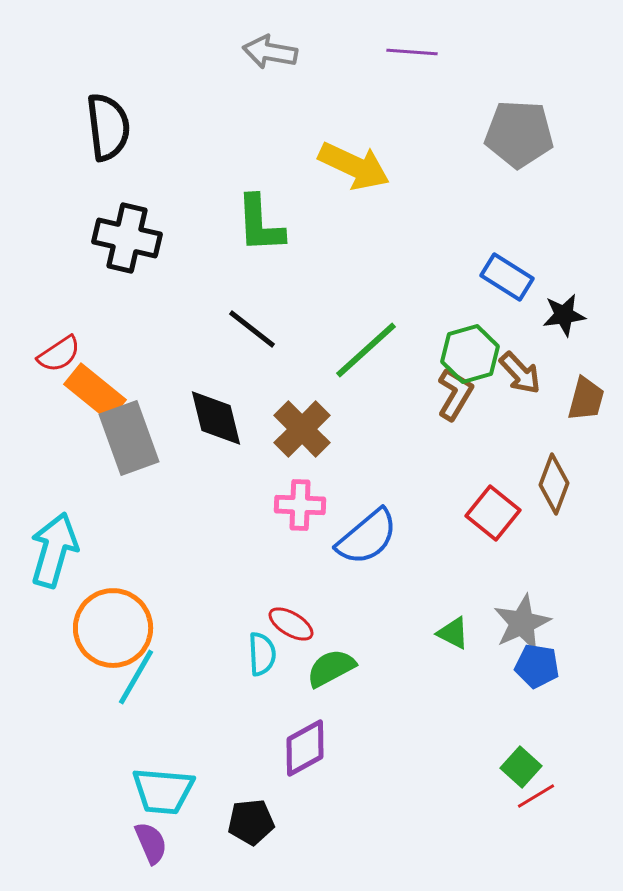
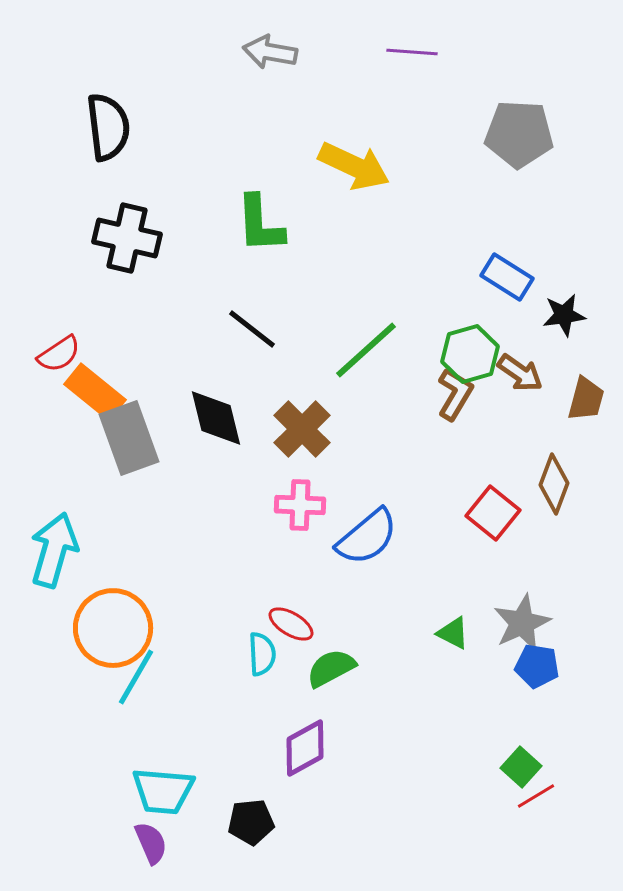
brown arrow: rotated 12 degrees counterclockwise
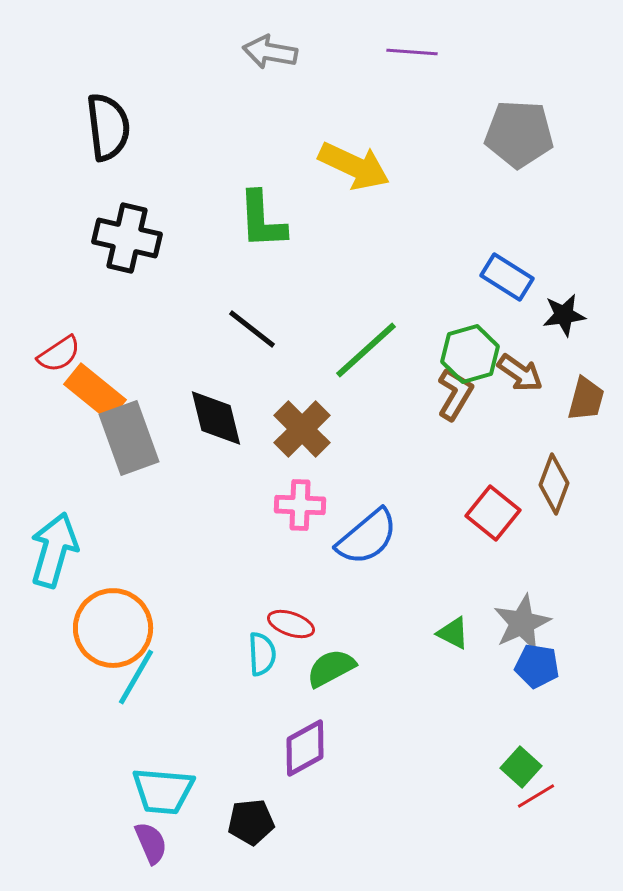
green L-shape: moved 2 px right, 4 px up
red ellipse: rotated 12 degrees counterclockwise
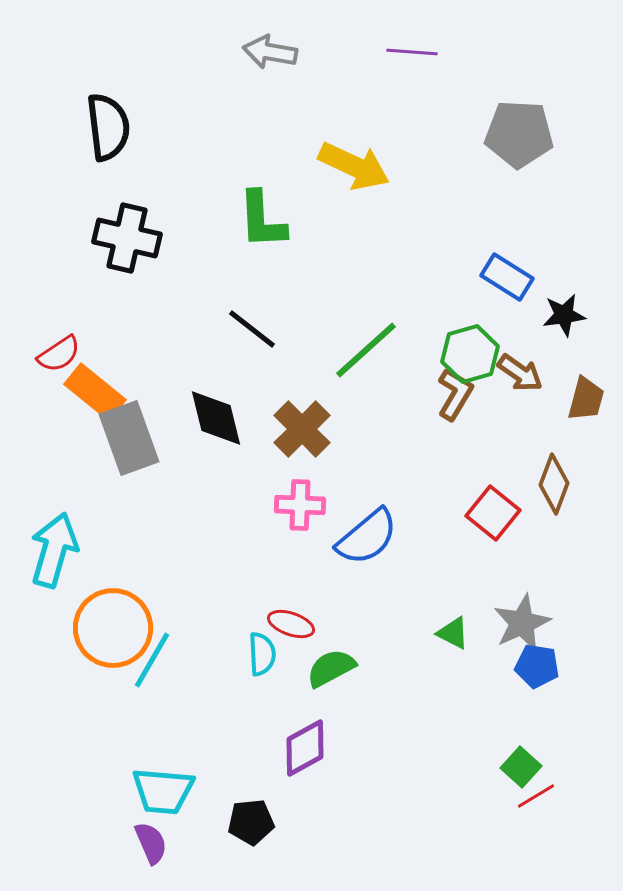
cyan line: moved 16 px right, 17 px up
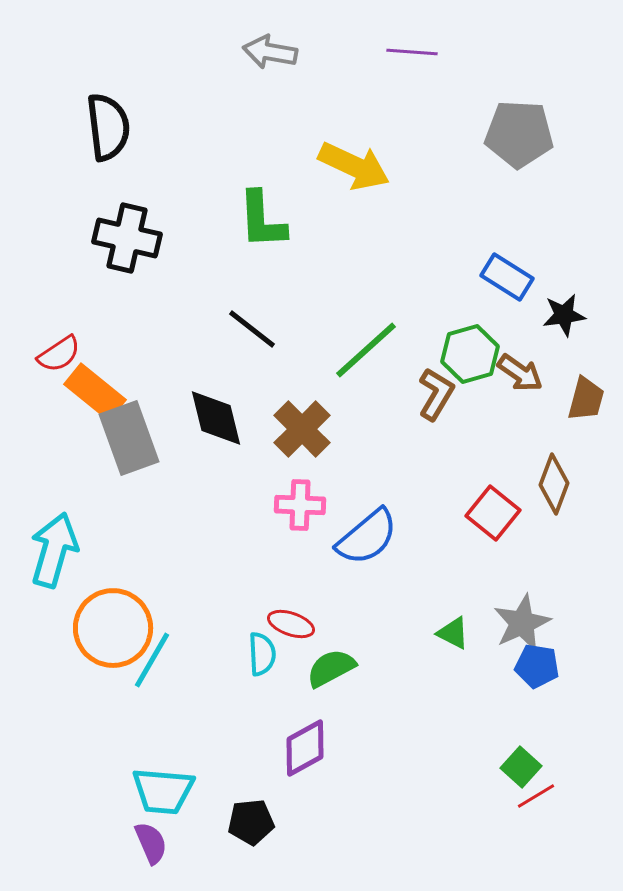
brown L-shape: moved 19 px left
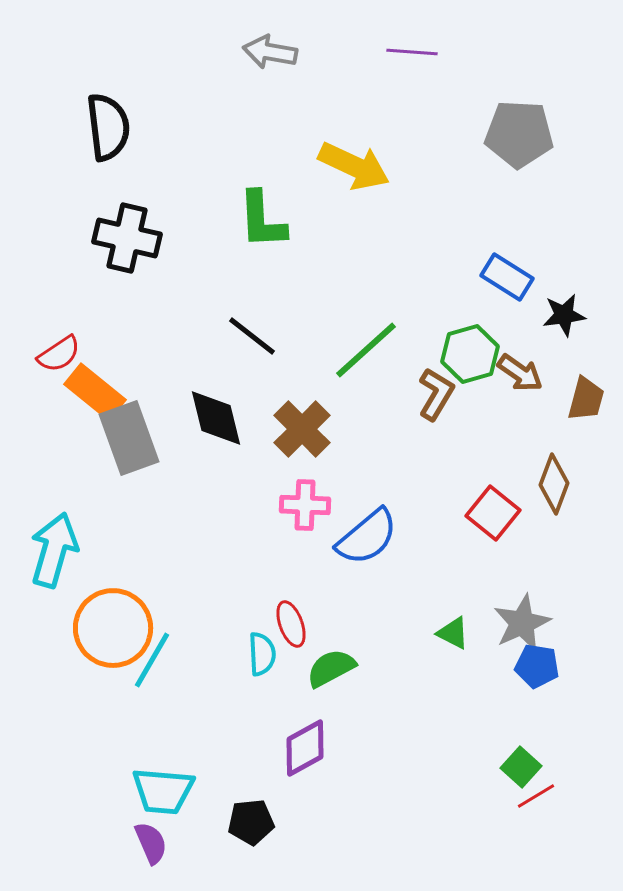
black line: moved 7 px down
pink cross: moved 5 px right
red ellipse: rotated 51 degrees clockwise
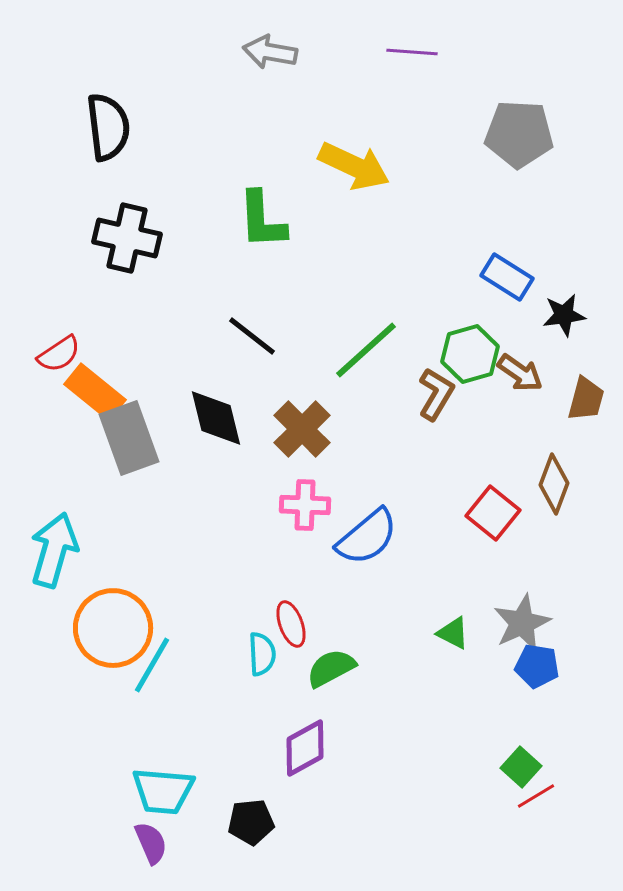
cyan line: moved 5 px down
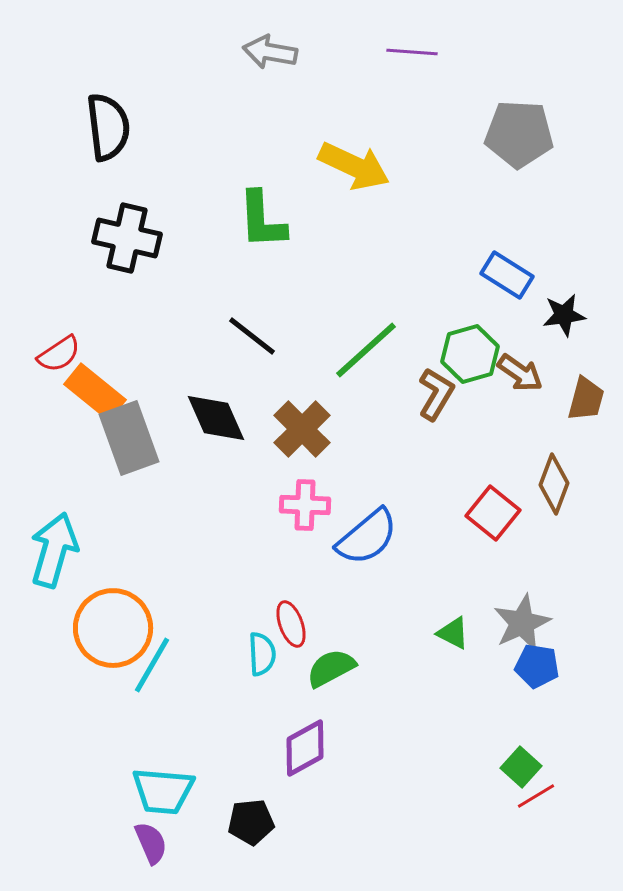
blue rectangle: moved 2 px up
black diamond: rotated 10 degrees counterclockwise
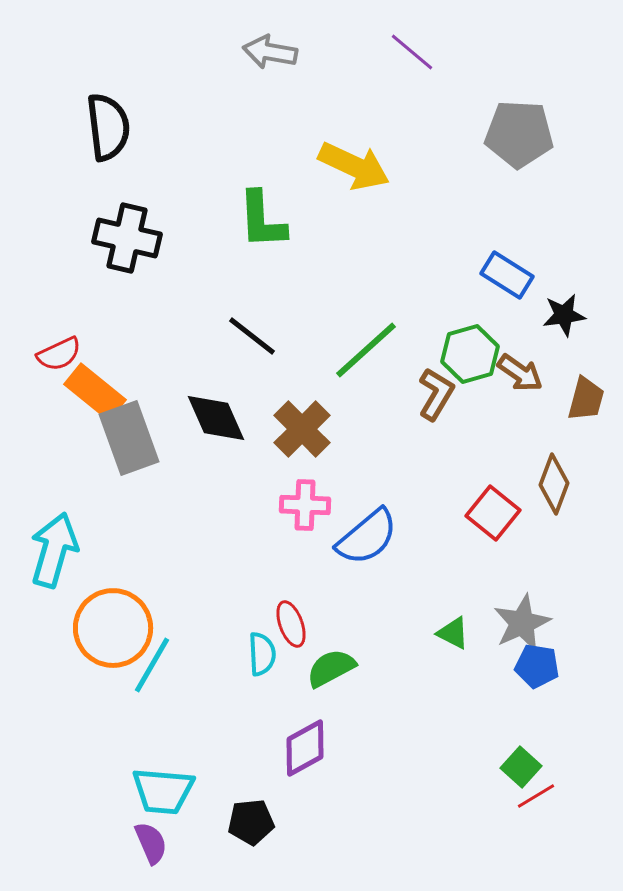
purple line: rotated 36 degrees clockwise
red semicircle: rotated 9 degrees clockwise
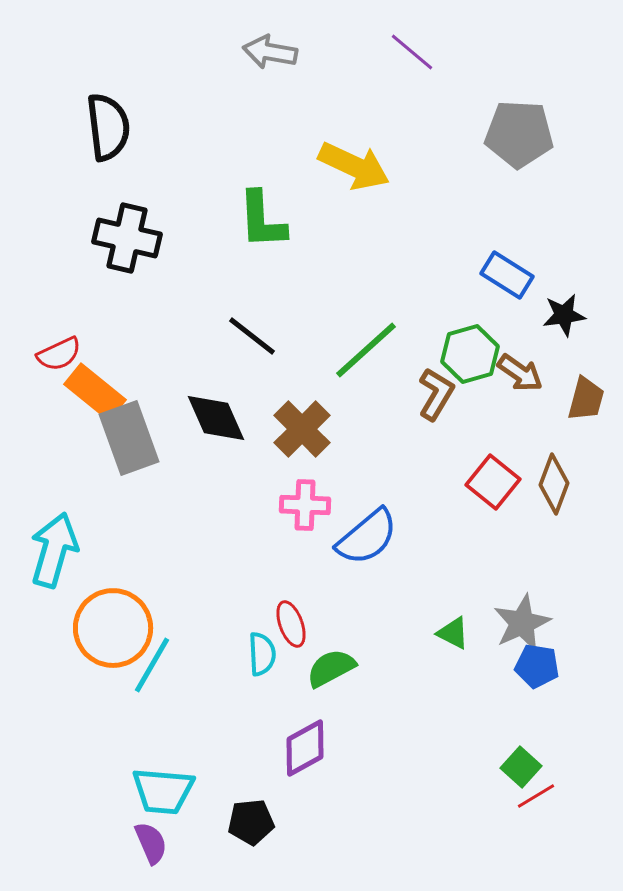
red square: moved 31 px up
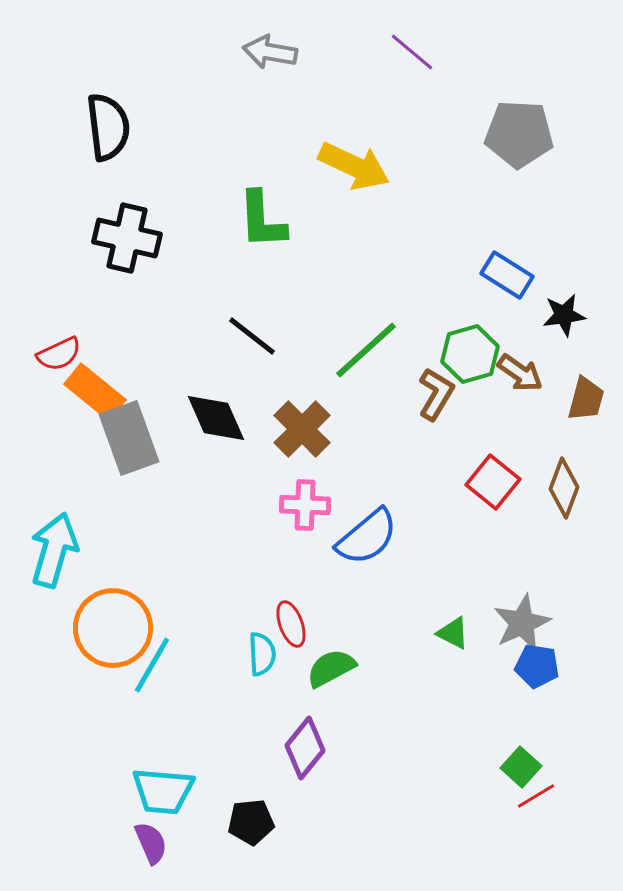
brown diamond: moved 10 px right, 4 px down
purple diamond: rotated 22 degrees counterclockwise
